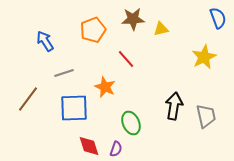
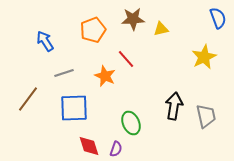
orange star: moved 11 px up
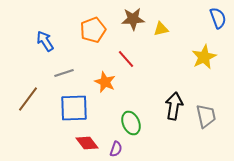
orange star: moved 6 px down
red diamond: moved 2 px left, 3 px up; rotated 20 degrees counterclockwise
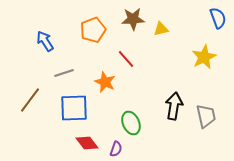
brown line: moved 2 px right, 1 px down
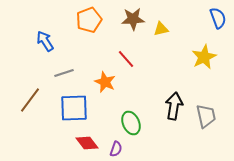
orange pentagon: moved 4 px left, 10 px up
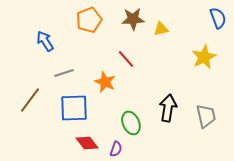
black arrow: moved 6 px left, 2 px down
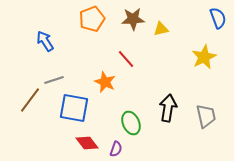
orange pentagon: moved 3 px right, 1 px up
gray line: moved 10 px left, 7 px down
blue square: rotated 12 degrees clockwise
